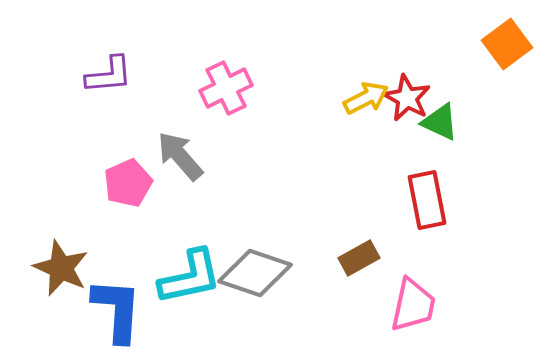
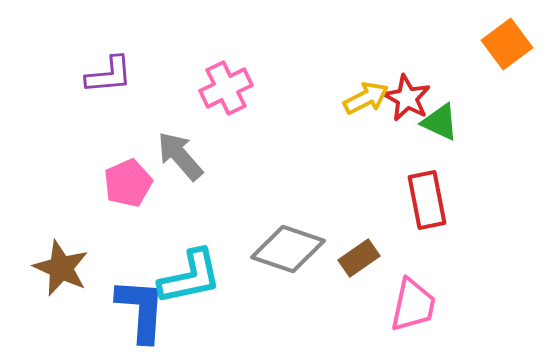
brown rectangle: rotated 6 degrees counterclockwise
gray diamond: moved 33 px right, 24 px up
blue L-shape: moved 24 px right
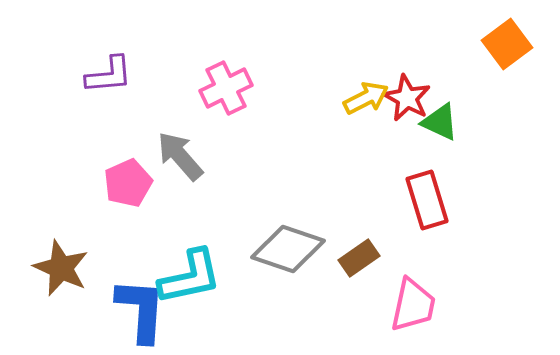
red rectangle: rotated 6 degrees counterclockwise
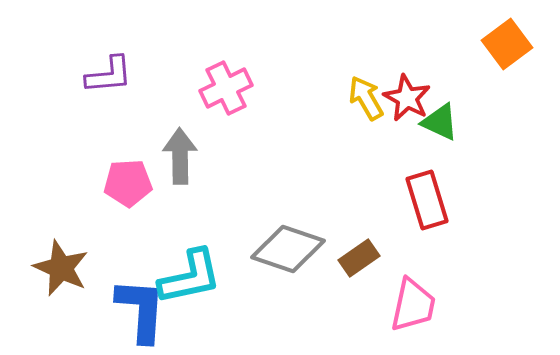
yellow arrow: rotated 93 degrees counterclockwise
gray arrow: rotated 40 degrees clockwise
pink pentagon: rotated 21 degrees clockwise
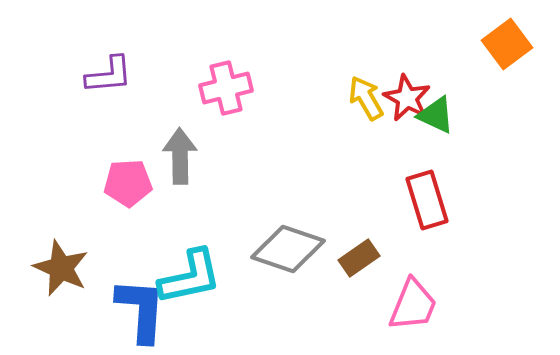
pink cross: rotated 12 degrees clockwise
green triangle: moved 4 px left, 7 px up
pink trapezoid: rotated 10 degrees clockwise
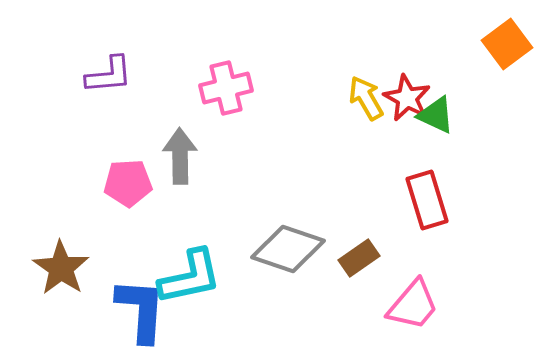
brown star: rotated 10 degrees clockwise
pink trapezoid: rotated 18 degrees clockwise
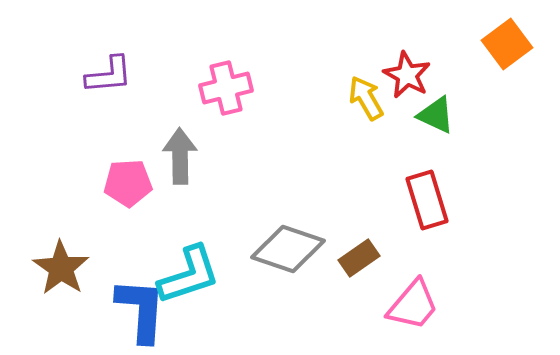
red star: moved 23 px up
cyan L-shape: moved 1 px left, 2 px up; rotated 6 degrees counterclockwise
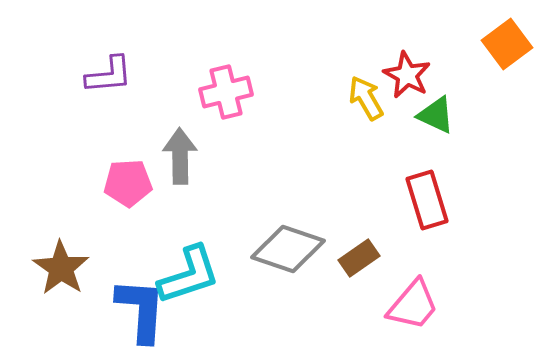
pink cross: moved 4 px down
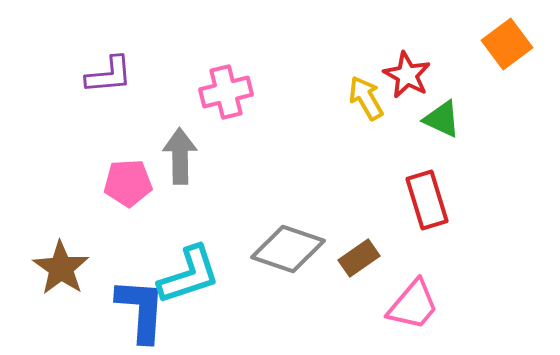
green triangle: moved 6 px right, 4 px down
